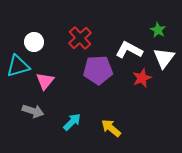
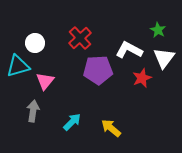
white circle: moved 1 px right, 1 px down
gray arrow: rotated 100 degrees counterclockwise
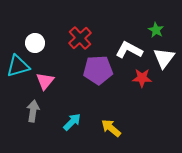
green star: moved 2 px left
red star: rotated 24 degrees clockwise
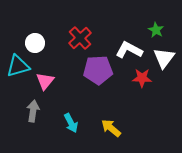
cyan arrow: moved 1 px left, 1 px down; rotated 108 degrees clockwise
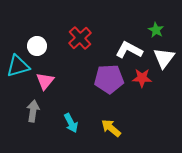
white circle: moved 2 px right, 3 px down
purple pentagon: moved 11 px right, 9 px down
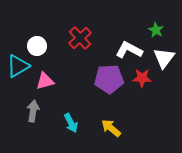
cyan triangle: rotated 15 degrees counterclockwise
pink triangle: rotated 36 degrees clockwise
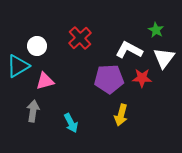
yellow arrow: moved 10 px right, 13 px up; rotated 115 degrees counterclockwise
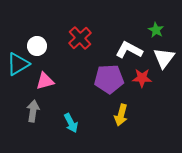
cyan triangle: moved 2 px up
